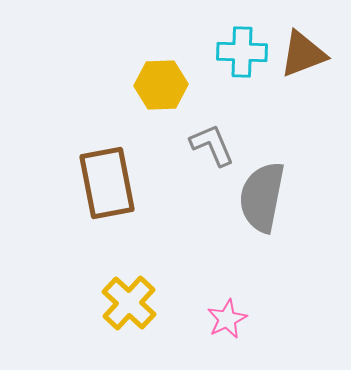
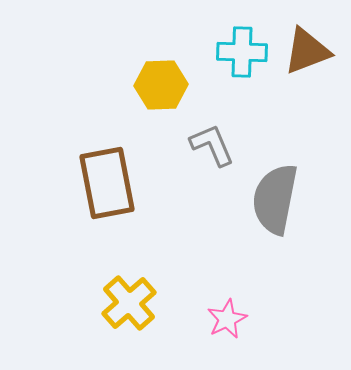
brown triangle: moved 4 px right, 3 px up
gray semicircle: moved 13 px right, 2 px down
yellow cross: rotated 6 degrees clockwise
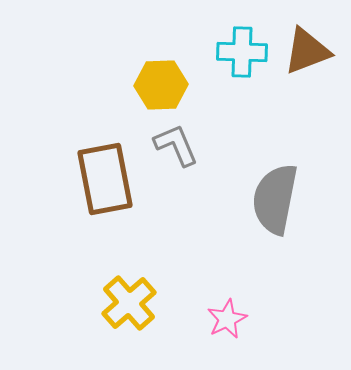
gray L-shape: moved 36 px left
brown rectangle: moved 2 px left, 4 px up
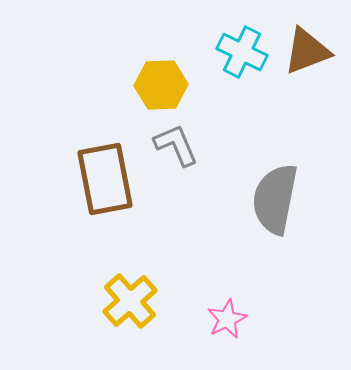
cyan cross: rotated 24 degrees clockwise
yellow cross: moved 1 px right, 2 px up
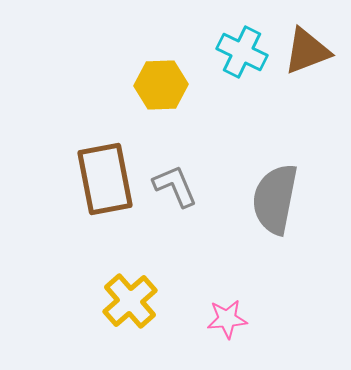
gray L-shape: moved 1 px left, 41 px down
pink star: rotated 21 degrees clockwise
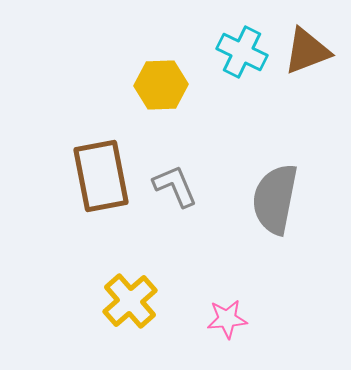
brown rectangle: moved 4 px left, 3 px up
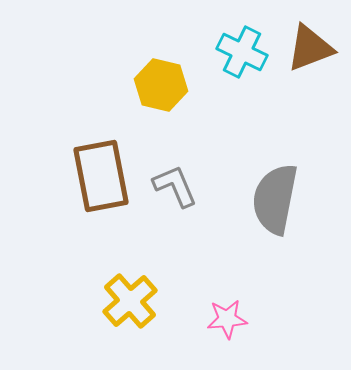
brown triangle: moved 3 px right, 3 px up
yellow hexagon: rotated 15 degrees clockwise
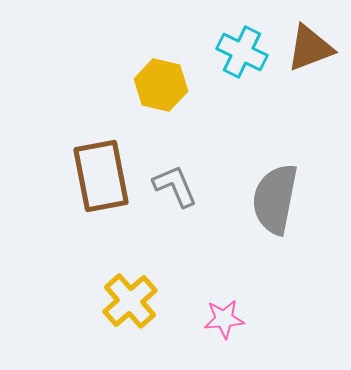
pink star: moved 3 px left
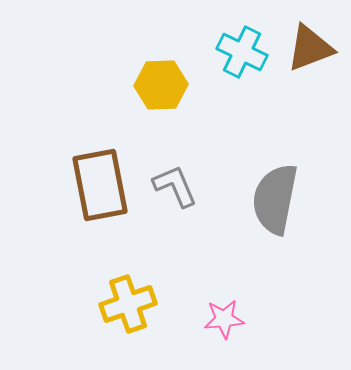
yellow hexagon: rotated 15 degrees counterclockwise
brown rectangle: moved 1 px left, 9 px down
yellow cross: moved 2 px left, 3 px down; rotated 22 degrees clockwise
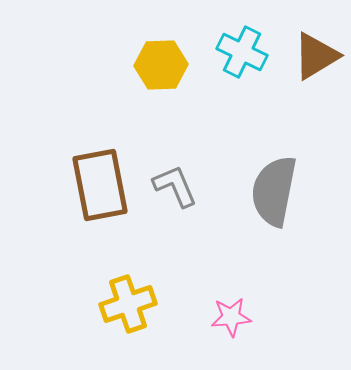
brown triangle: moved 6 px right, 8 px down; rotated 10 degrees counterclockwise
yellow hexagon: moved 20 px up
gray semicircle: moved 1 px left, 8 px up
pink star: moved 7 px right, 2 px up
